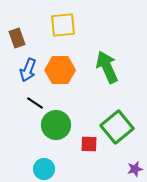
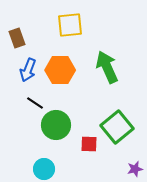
yellow square: moved 7 px right
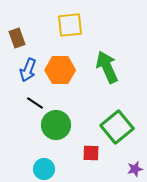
red square: moved 2 px right, 9 px down
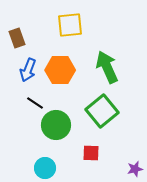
green square: moved 15 px left, 16 px up
cyan circle: moved 1 px right, 1 px up
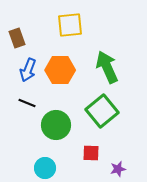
black line: moved 8 px left; rotated 12 degrees counterclockwise
purple star: moved 17 px left
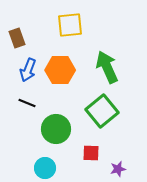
green circle: moved 4 px down
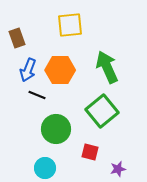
black line: moved 10 px right, 8 px up
red square: moved 1 px left, 1 px up; rotated 12 degrees clockwise
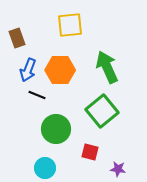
purple star: rotated 21 degrees clockwise
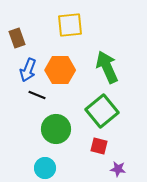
red square: moved 9 px right, 6 px up
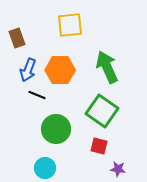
green square: rotated 16 degrees counterclockwise
